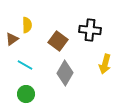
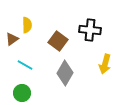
green circle: moved 4 px left, 1 px up
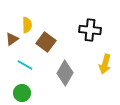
brown square: moved 12 px left, 1 px down
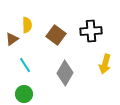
black cross: moved 1 px right, 1 px down; rotated 10 degrees counterclockwise
brown square: moved 10 px right, 7 px up
cyan line: rotated 28 degrees clockwise
green circle: moved 2 px right, 1 px down
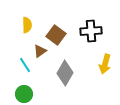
brown triangle: moved 28 px right, 12 px down
